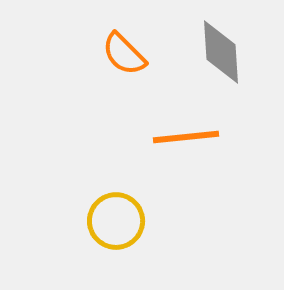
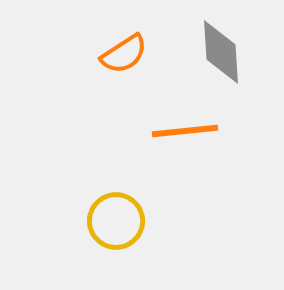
orange semicircle: rotated 78 degrees counterclockwise
orange line: moved 1 px left, 6 px up
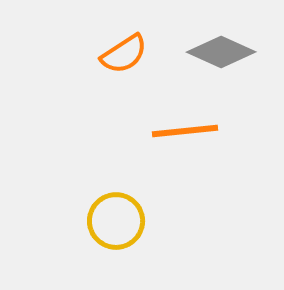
gray diamond: rotated 62 degrees counterclockwise
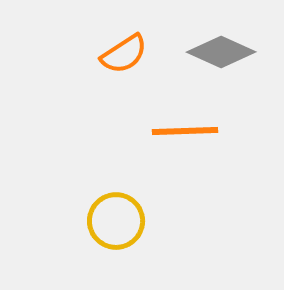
orange line: rotated 4 degrees clockwise
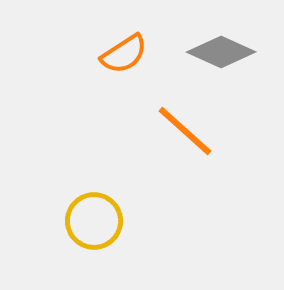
orange line: rotated 44 degrees clockwise
yellow circle: moved 22 px left
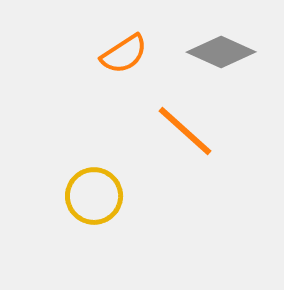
yellow circle: moved 25 px up
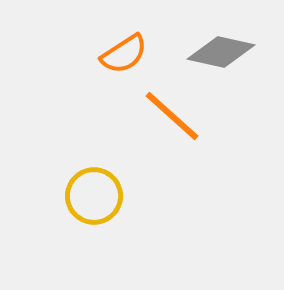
gray diamond: rotated 12 degrees counterclockwise
orange line: moved 13 px left, 15 px up
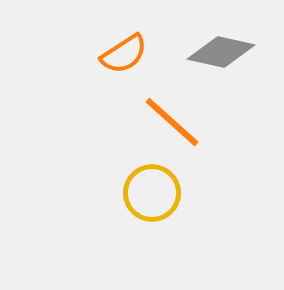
orange line: moved 6 px down
yellow circle: moved 58 px right, 3 px up
